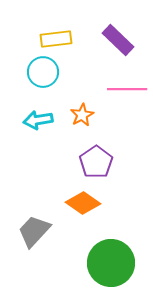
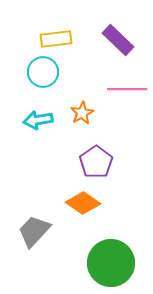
orange star: moved 2 px up
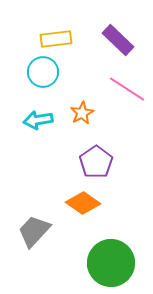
pink line: rotated 33 degrees clockwise
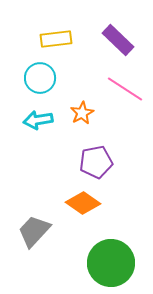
cyan circle: moved 3 px left, 6 px down
pink line: moved 2 px left
purple pentagon: rotated 24 degrees clockwise
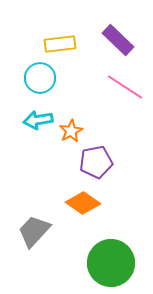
yellow rectangle: moved 4 px right, 5 px down
pink line: moved 2 px up
orange star: moved 11 px left, 18 px down
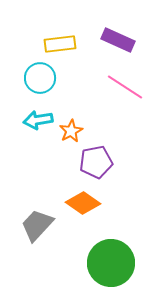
purple rectangle: rotated 20 degrees counterclockwise
gray trapezoid: moved 3 px right, 6 px up
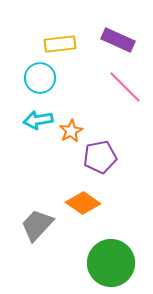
pink line: rotated 12 degrees clockwise
purple pentagon: moved 4 px right, 5 px up
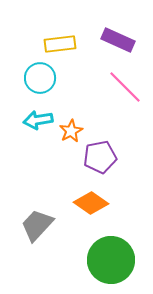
orange diamond: moved 8 px right
green circle: moved 3 px up
